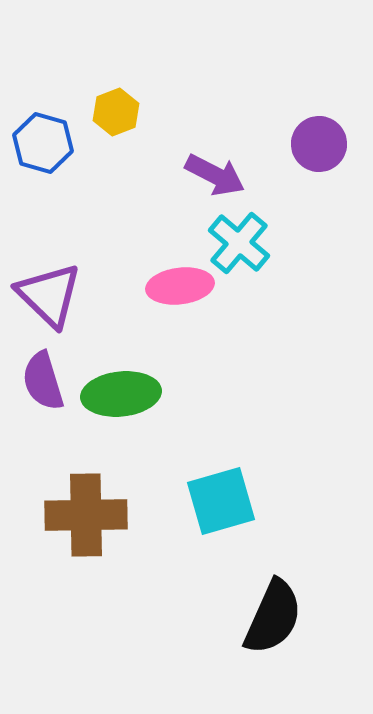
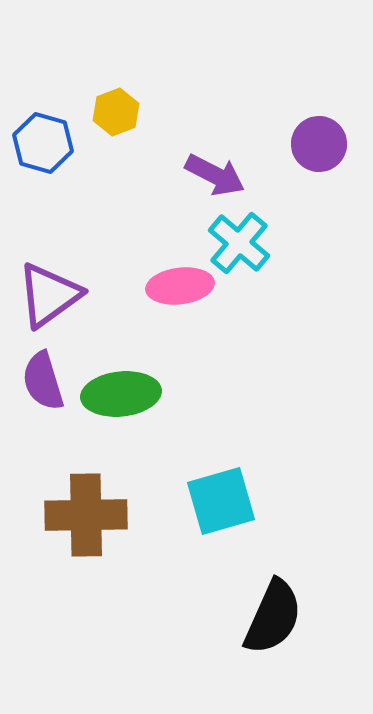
purple triangle: rotated 40 degrees clockwise
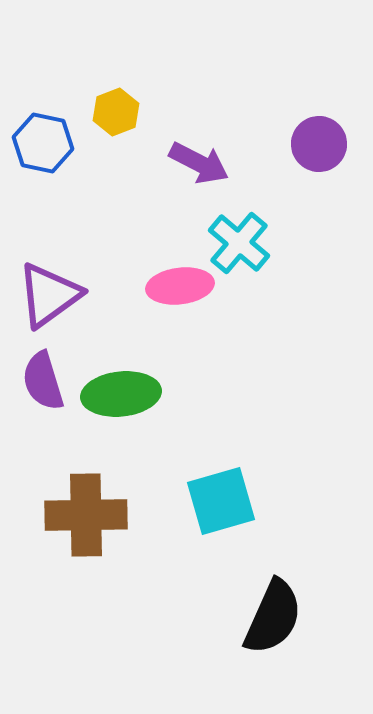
blue hexagon: rotated 4 degrees counterclockwise
purple arrow: moved 16 px left, 12 px up
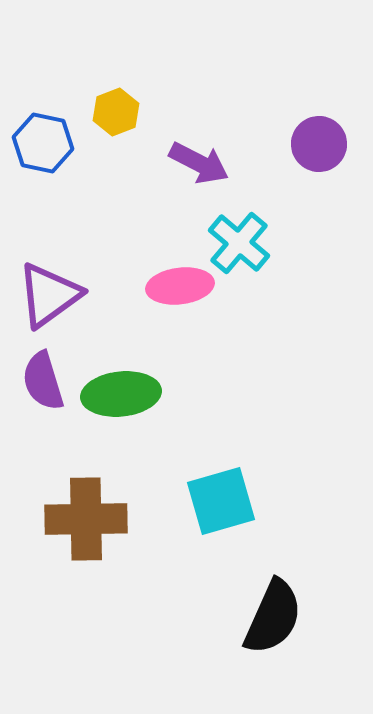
brown cross: moved 4 px down
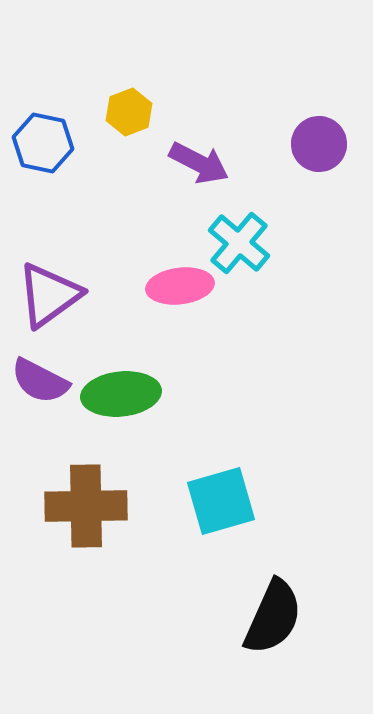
yellow hexagon: moved 13 px right
purple semicircle: moved 3 px left; rotated 46 degrees counterclockwise
brown cross: moved 13 px up
